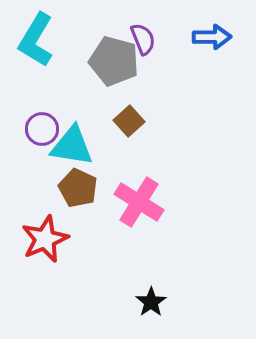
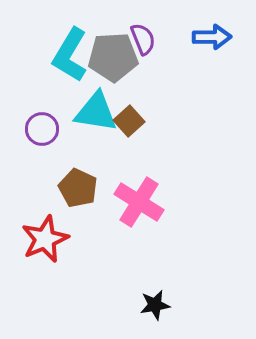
cyan L-shape: moved 34 px right, 15 px down
gray pentagon: moved 1 px left, 4 px up; rotated 18 degrees counterclockwise
cyan triangle: moved 24 px right, 34 px up
black star: moved 4 px right, 3 px down; rotated 24 degrees clockwise
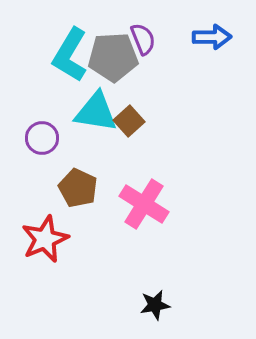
purple circle: moved 9 px down
pink cross: moved 5 px right, 2 px down
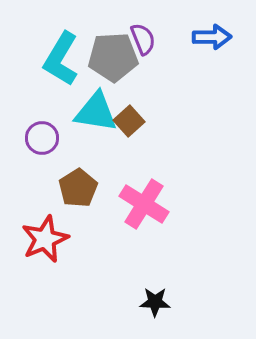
cyan L-shape: moved 9 px left, 4 px down
brown pentagon: rotated 15 degrees clockwise
black star: moved 3 px up; rotated 12 degrees clockwise
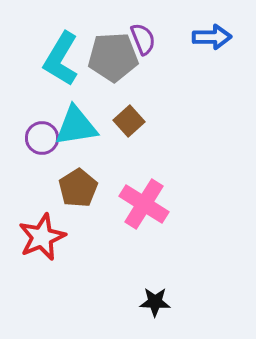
cyan triangle: moved 20 px left, 14 px down; rotated 18 degrees counterclockwise
red star: moved 3 px left, 2 px up
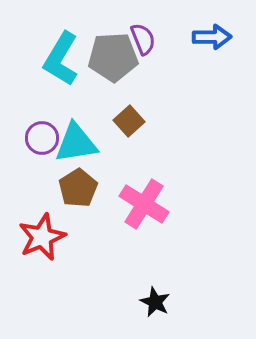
cyan triangle: moved 17 px down
black star: rotated 24 degrees clockwise
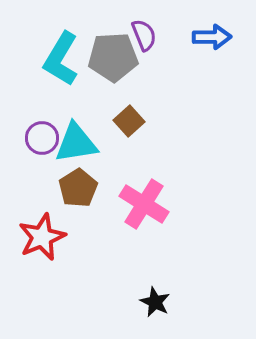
purple semicircle: moved 1 px right, 4 px up
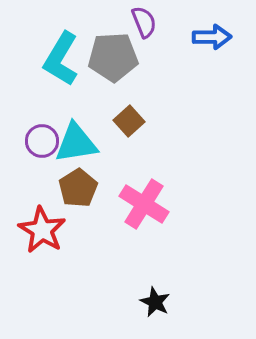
purple semicircle: moved 13 px up
purple circle: moved 3 px down
red star: moved 7 px up; rotated 18 degrees counterclockwise
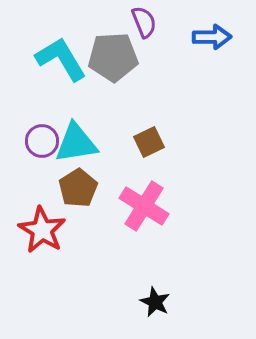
cyan L-shape: rotated 118 degrees clockwise
brown square: moved 20 px right, 21 px down; rotated 16 degrees clockwise
pink cross: moved 2 px down
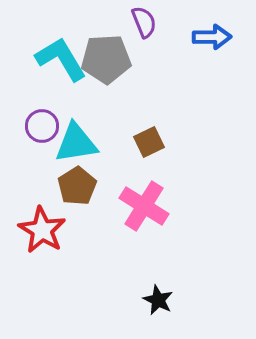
gray pentagon: moved 7 px left, 2 px down
purple circle: moved 15 px up
brown pentagon: moved 1 px left, 2 px up
black star: moved 3 px right, 2 px up
